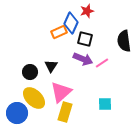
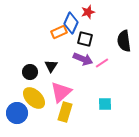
red star: moved 1 px right, 1 px down
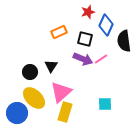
blue diamond: moved 35 px right, 2 px down
pink line: moved 1 px left, 4 px up
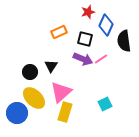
cyan square: rotated 24 degrees counterclockwise
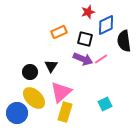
blue diamond: rotated 40 degrees clockwise
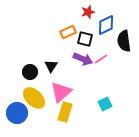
orange rectangle: moved 9 px right
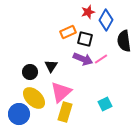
blue diamond: moved 5 px up; rotated 35 degrees counterclockwise
blue circle: moved 2 px right, 1 px down
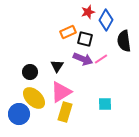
black triangle: moved 6 px right
pink triangle: rotated 10 degrees clockwise
cyan square: rotated 24 degrees clockwise
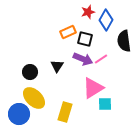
pink triangle: moved 32 px right, 4 px up
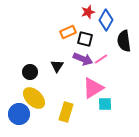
yellow rectangle: moved 1 px right
